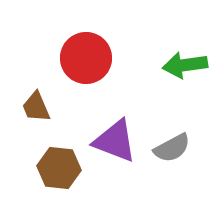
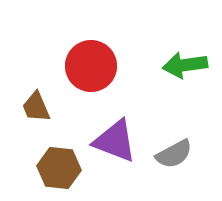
red circle: moved 5 px right, 8 px down
gray semicircle: moved 2 px right, 6 px down
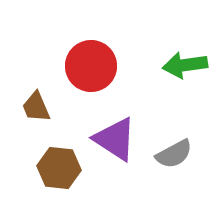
purple triangle: moved 2 px up; rotated 12 degrees clockwise
